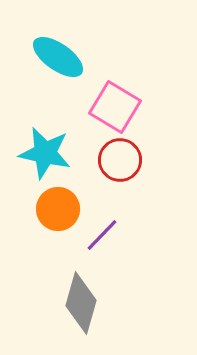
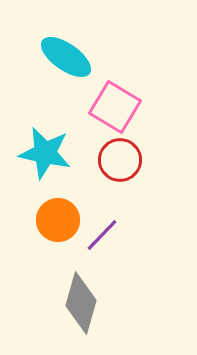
cyan ellipse: moved 8 px right
orange circle: moved 11 px down
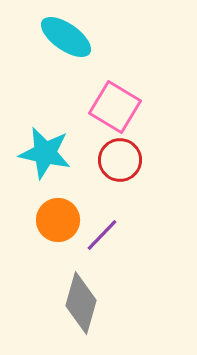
cyan ellipse: moved 20 px up
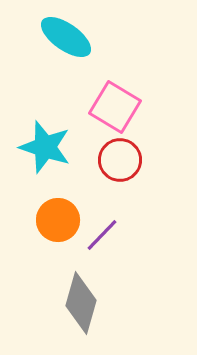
cyan star: moved 6 px up; rotated 6 degrees clockwise
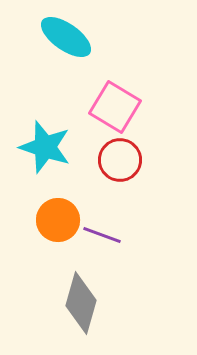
purple line: rotated 66 degrees clockwise
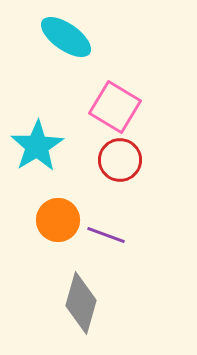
cyan star: moved 8 px left, 1 px up; rotated 22 degrees clockwise
purple line: moved 4 px right
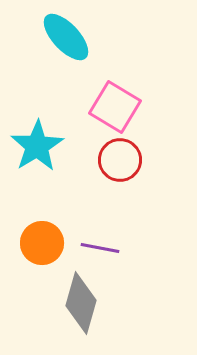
cyan ellipse: rotated 12 degrees clockwise
orange circle: moved 16 px left, 23 px down
purple line: moved 6 px left, 13 px down; rotated 9 degrees counterclockwise
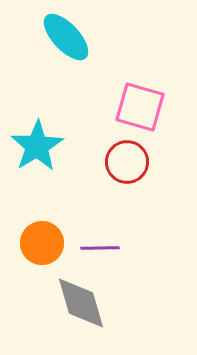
pink square: moved 25 px right; rotated 15 degrees counterclockwise
red circle: moved 7 px right, 2 px down
purple line: rotated 12 degrees counterclockwise
gray diamond: rotated 32 degrees counterclockwise
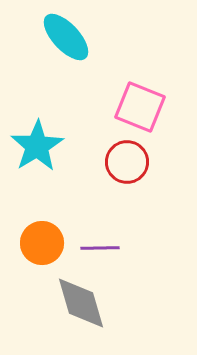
pink square: rotated 6 degrees clockwise
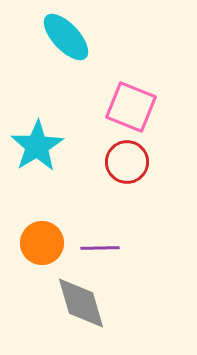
pink square: moved 9 px left
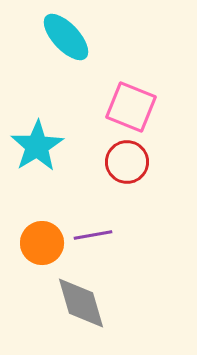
purple line: moved 7 px left, 13 px up; rotated 9 degrees counterclockwise
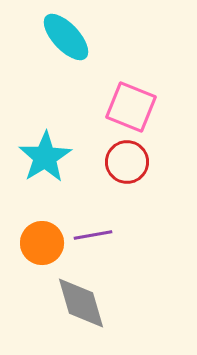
cyan star: moved 8 px right, 11 px down
